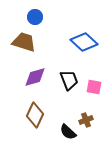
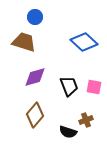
black trapezoid: moved 6 px down
brown diamond: rotated 15 degrees clockwise
black semicircle: rotated 24 degrees counterclockwise
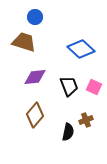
blue diamond: moved 3 px left, 7 px down
purple diamond: rotated 10 degrees clockwise
pink square: rotated 14 degrees clockwise
black semicircle: rotated 96 degrees counterclockwise
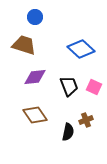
brown trapezoid: moved 3 px down
brown diamond: rotated 75 degrees counterclockwise
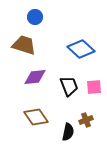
pink square: rotated 28 degrees counterclockwise
brown diamond: moved 1 px right, 2 px down
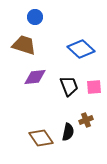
brown diamond: moved 5 px right, 21 px down
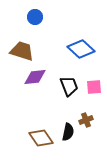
brown trapezoid: moved 2 px left, 6 px down
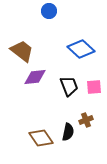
blue circle: moved 14 px right, 6 px up
brown trapezoid: rotated 20 degrees clockwise
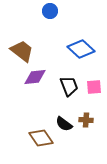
blue circle: moved 1 px right
brown cross: rotated 24 degrees clockwise
black semicircle: moved 4 px left, 8 px up; rotated 114 degrees clockwise
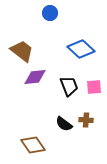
blue circle: moved 2 px down
brown diamond: moved 8 px left, 7 px down
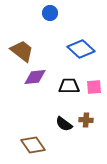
black trapezoid: rotated 70 degrees counterclockwise
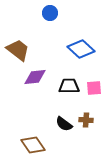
brown trapezoid: moved 4 px left, 1 px up
pink square: moved 1 px down
